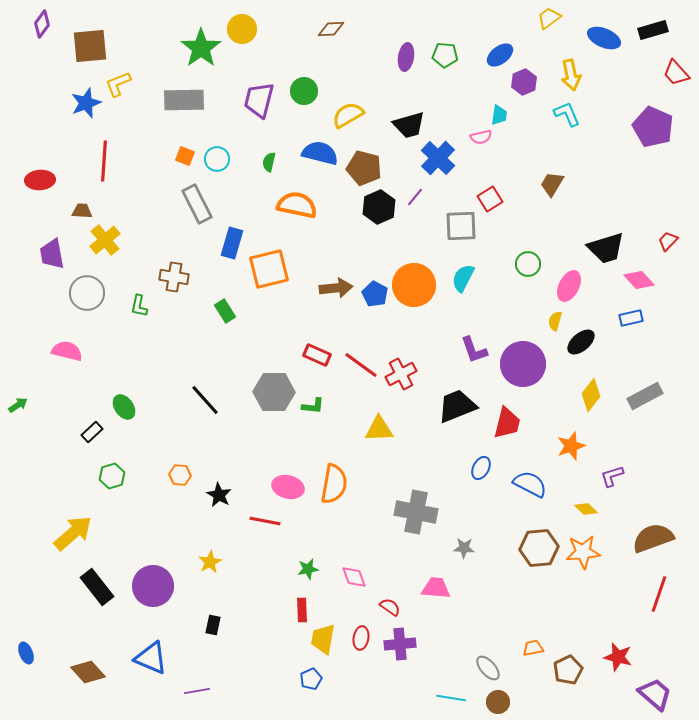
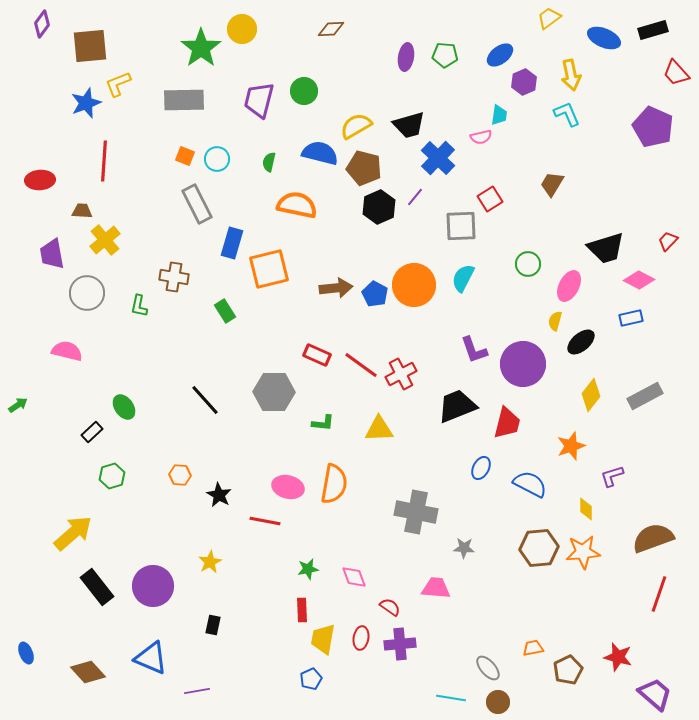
yellow semicircle at (348, 115): moved 8 px right, 11 px down
pink diamond at (639, 280): rotated 20 degrees counterclockwise
green L-shape at (313, 406): moved 10 px right, 17 px down
yellow diamond at (586, 509): rotated 45 degrees clockwise
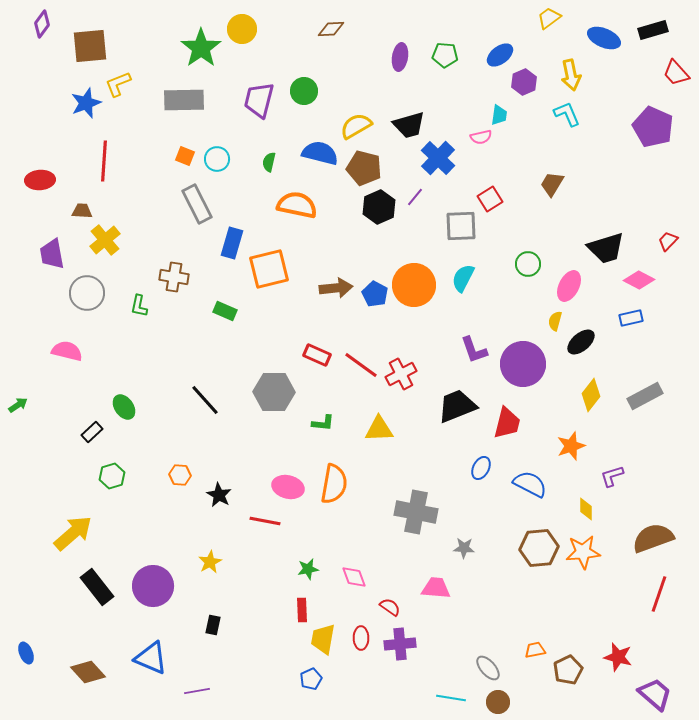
purple ellipse at (406, 57): moved 6 px left
green rectangle at (225, 311): rotated 35 degrees counterclockwise
red ellipse at (361, 638): rotated 10 degrees counterclockwise
orange trapezoid at (533, 648): moved 2 px right, 2 px down
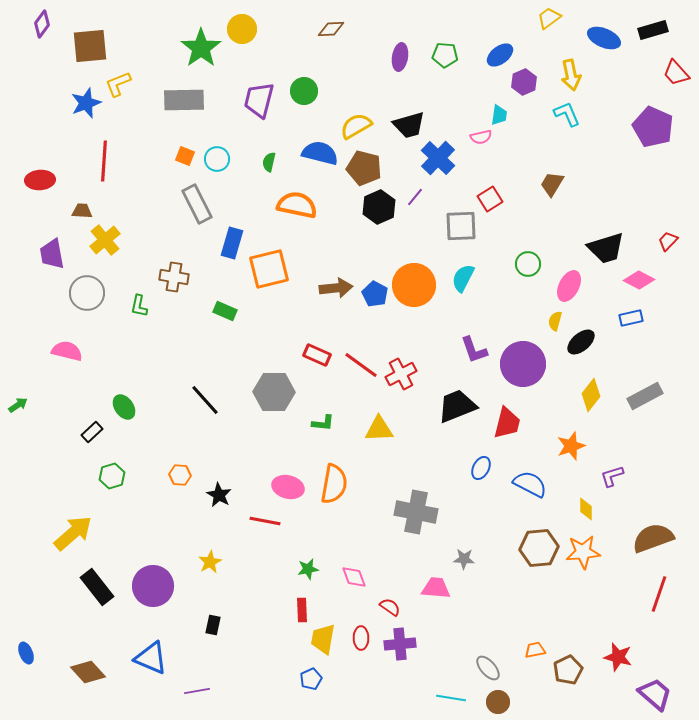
gray star at (464, 548): moved 11 px down
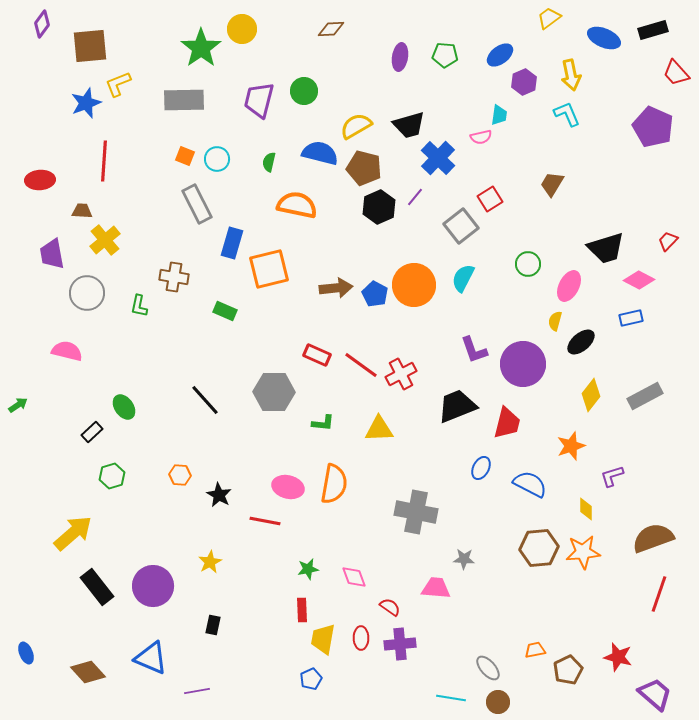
gray square at (461, 226): rotated 36 degrees counterclockwise
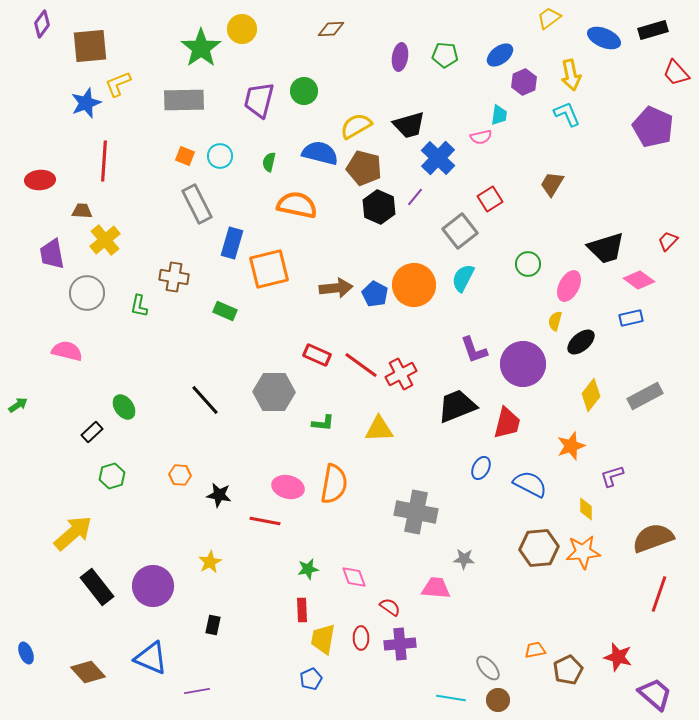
cyan circle at (217, 159): moved 3 px right, 3 px up
black hexagon at (379, 207): rotated 12 degrees counterclockwise
gray square at (461, 226): moved 1 px left, 5 px down
pink diamond at (639, 280): rotated 8 degrees clockwise
black star at (219, 495): rotated 20 degrees counterclockwise
brown circle at (498, 702): moved 2 px up
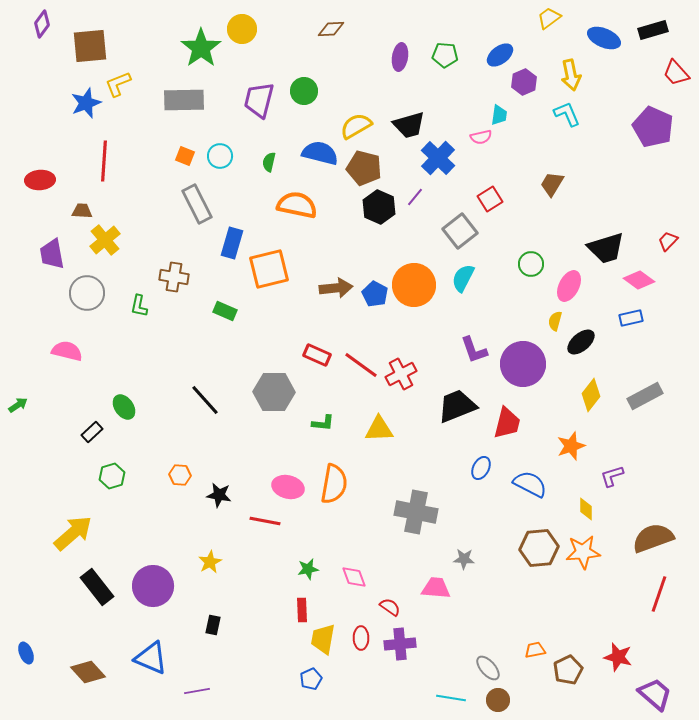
green circle at (528, 264): moved 3 px right
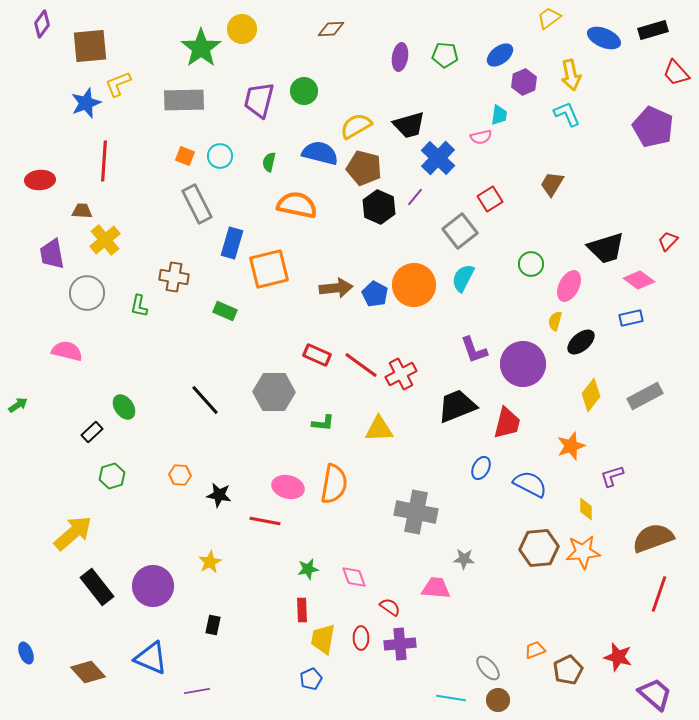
orange trapezoid at (535, 650): rotated 10 degrees counterclockwise
